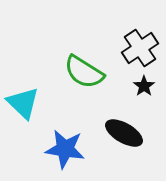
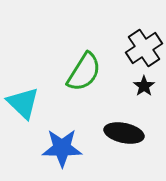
black cross: moved 4 px right
green semicircle: rotated 90 degrees counterclockwise
black ellipse: rotated 18 degrees counterclockwise
blue star: moved 3 px left, 1 px up; rotated 9 degrees counterclockwise
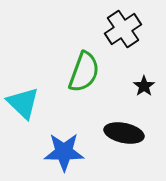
black cross: moved 21 px left, 19 px up
green semicircle: rotated 12 degrees counterclockwise
blue star: moved 2 px right, 4 px down
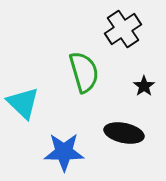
green semicircle: rotated 36 degrees counterclockwise
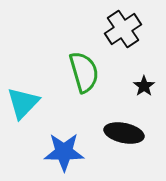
cyan triangle: rotated 30 degrees clockwise
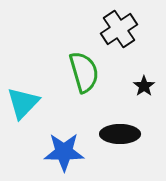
black cross: moved 4 px left
black ellipse: moved 4 px left, 1 px down; rotated 12 degrees counterclockwise
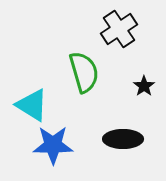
cyan triangle: moved 9 px right, 2 px down; rotated 42 degrees counterclockwise
black ellipse: moved 3 px right, 5 px down
blue star: moved 11 px left, 7 px up
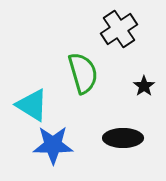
green semicircle: moved 1 px left, 1 px down
black ellipse: moved 1 px up
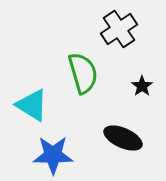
black star: moved 2 px left
black ellipse: rotated 24 degrees clockwise
blue star: moved 10 px down
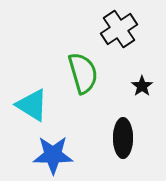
black ellipse: rotated 66 degrees clockwise
